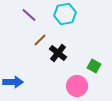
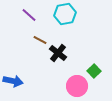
brown line: rotated 72 degrees clockwise
green square: moved 5 px down; rotated 16 degrees clockwise
blue arrow: moved 1 px up; rotated 12 degrees clockwise
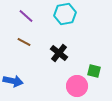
purple line: moved 3 px left, 1 px down
brown line: moved 16 px left, 2 px down
black cross: moved 1 px right
green square: rotated 32 degrees counterclockwise
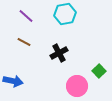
black cross: rotated 24 degrees clockwise
green square: moved 5 px right; rotated 32 degrees clockwise
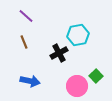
cyan hexagon: moved 13 px right, 21 px down
brown line: rotated 40 degrees clockwise
green square: moved 3 px left, 5 px down
blue arrow: moved 17 px right
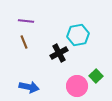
purple line: moved 5 px down; rotated 35 degrees counterclockwise
blue arrow: moved 1 px left, 6 px down
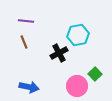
green square: moved 1 px left, 2 px up
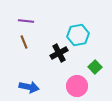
green square: moved 7 px up
